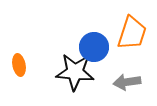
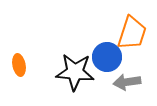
blue circle: moved 13 px right, 10 px down
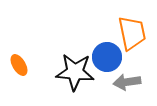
orange trapezoid: rotated 30 degrees counterclockwise
orange ellipse: rotated 20 degrees counterclockwise
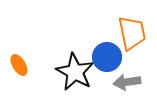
black star: rotated 24 degrees clockwise
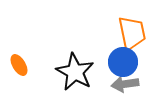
blue circle: moved 16 px right, 5 px down
gray arrow: moved 2 px left, 2 px down
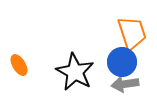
orange trapezoid: rotated 6 degrees counterclockwise
blue circle: moved 1 px left
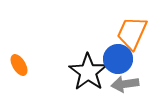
orange trapezoid: rotated 138 degrees counterclockwise
blue circle: moved 4 px left, 3 px up
black star: moved 13 px right; rotated 6 degrees clockwise
